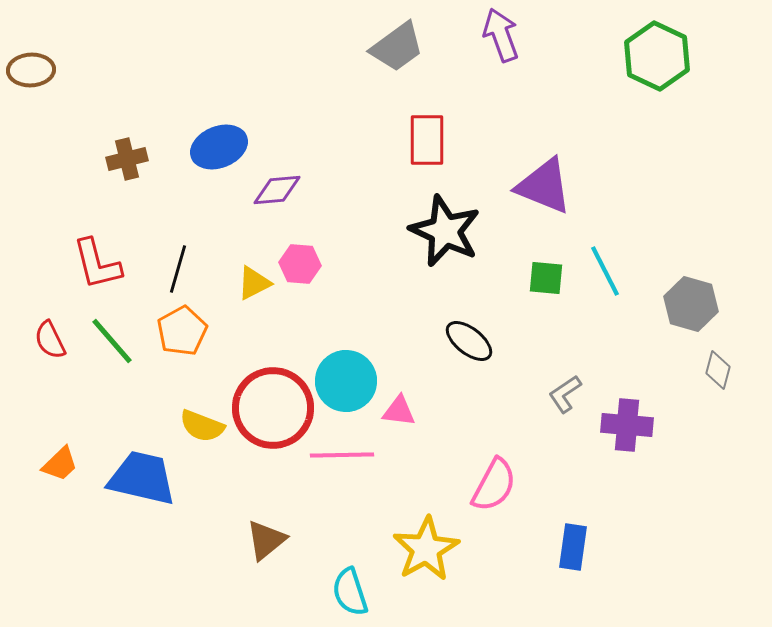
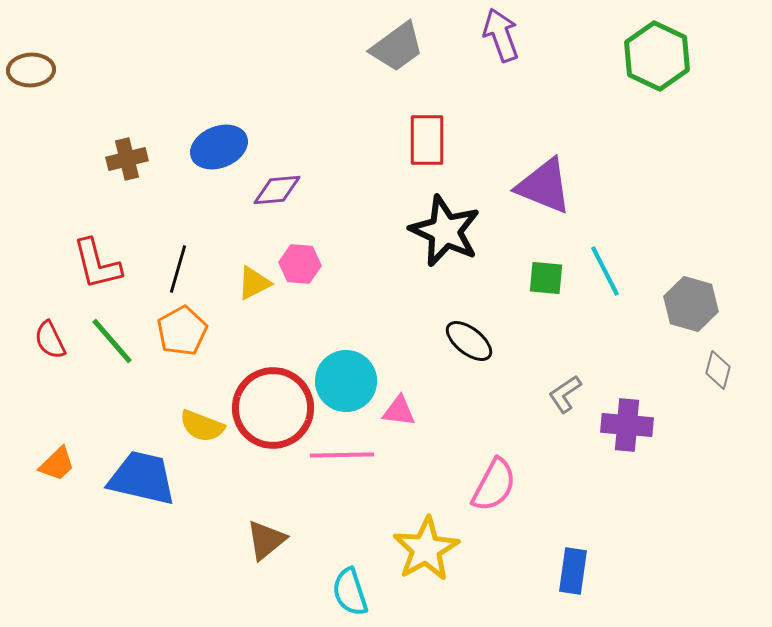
orange trapezoid: moved 3 px left
blue rectangle: moved 24 px down
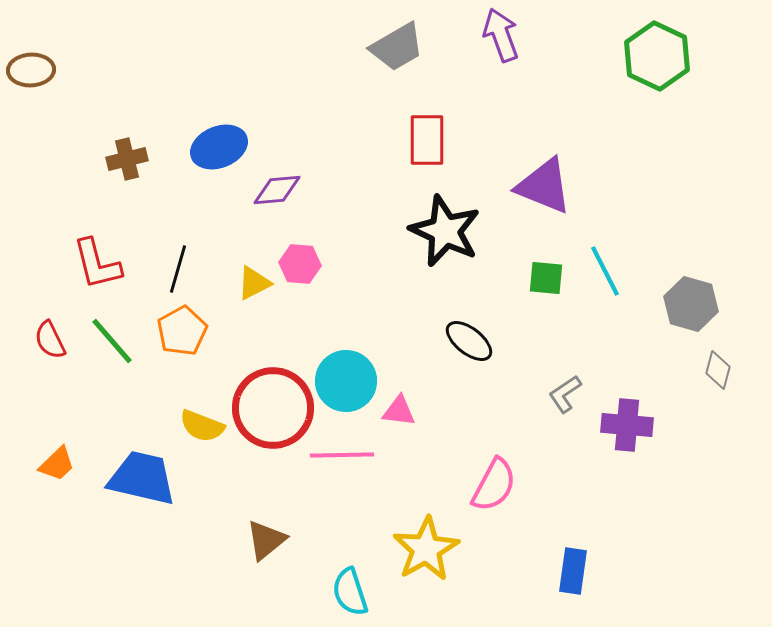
gray trapezoid: rotated 6 degrees clockwise
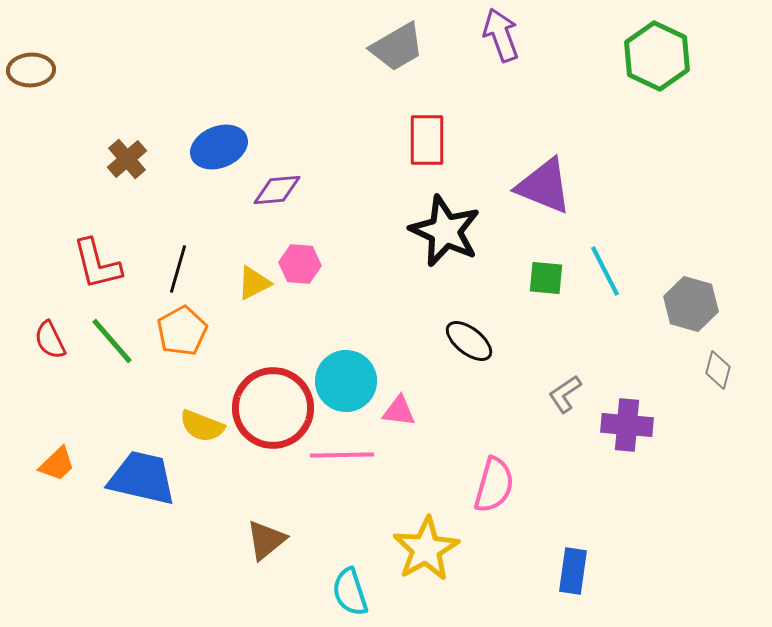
brown cross: rotated 27 degrees counterclockwise
pink semicircle: rotated 12 degrees counterclockwise
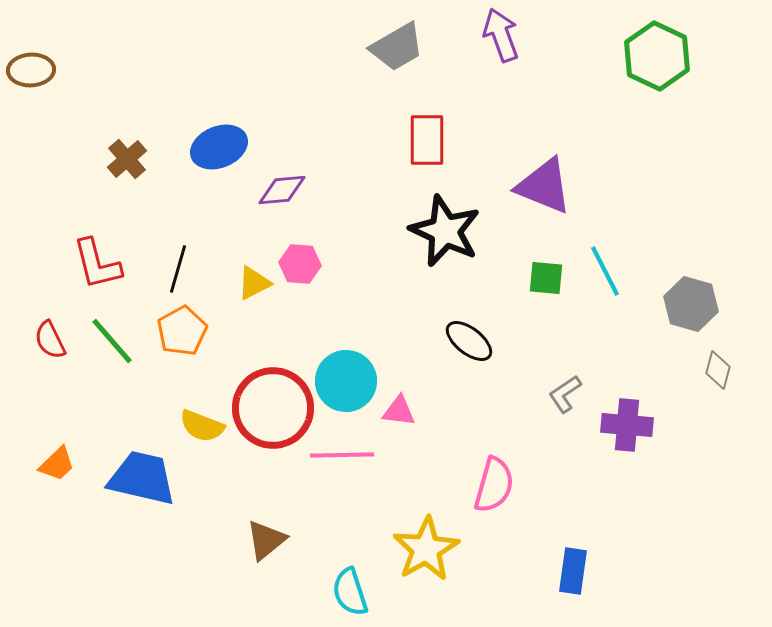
purple diamond: moved 5 px right
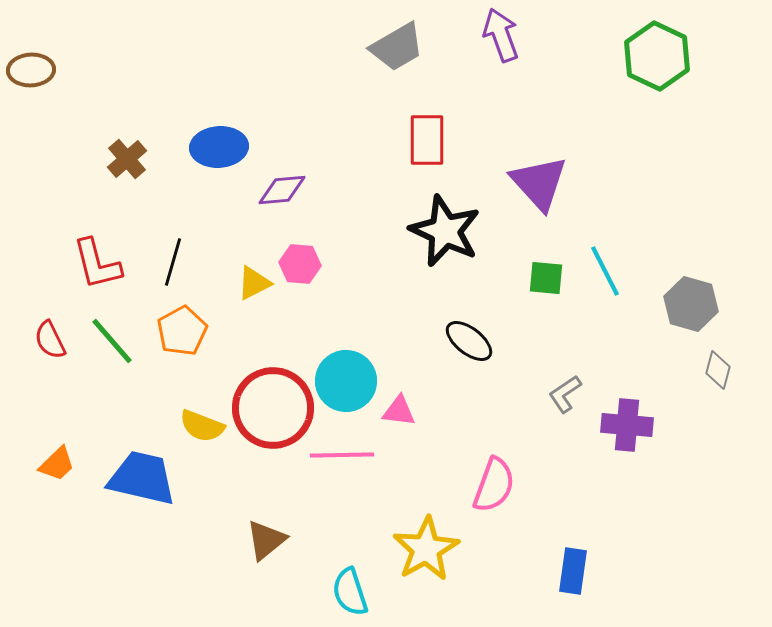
blue ellipse: rotated 18 degrees clockwise
purple triangle: moved 5 px left, 3 px up; rotated 26 degrees clockwise
black line: moved 5 px left, 7 px up
pink semicircle: rotated 4 degrees clockwise
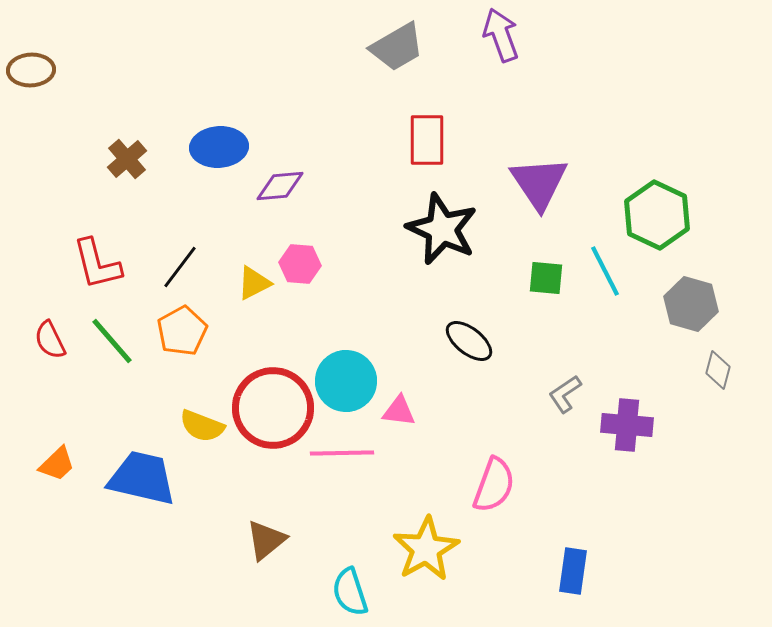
green hexagon: moved 159 px down
purple triangle: rotated 8 degrees clockwise
purple diamond: moved 2 px left, 4 px up
black star: moved 3 px left, 2 px up
black line: moved 7 px right, 5 px down; rotated 21 degrees clockwise
pink line: moved 2 px up
